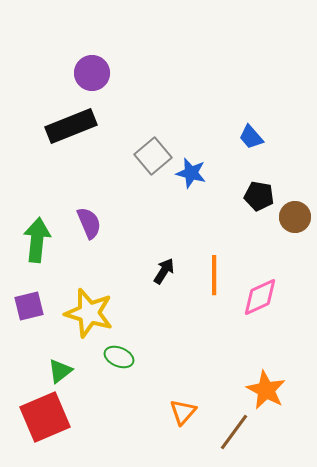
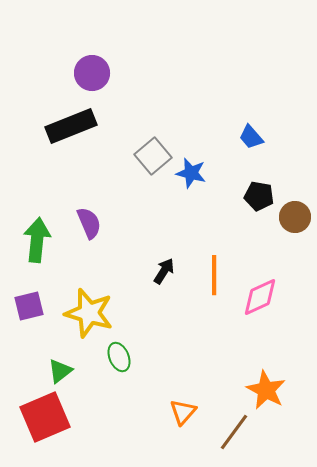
green ellipse: rotated 44 degrees clockwise
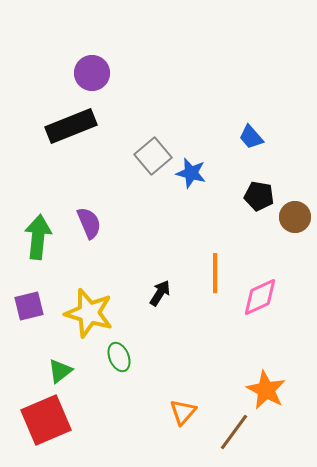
green arrow: moved 1 px right, 3 px up
black arrow: moved 4 px left, 22 px down
orange line: moved 1 px right, 2 px up
red square: moved 1 px right, 3 px down
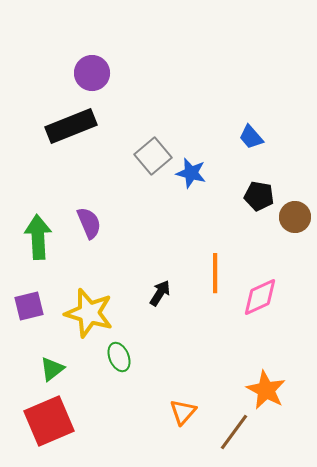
green arrow: rotated 9 degrees counterclockwise
green triangle: moved 8 px left, 2 px up
red square: moved 3 px right, 1 px down
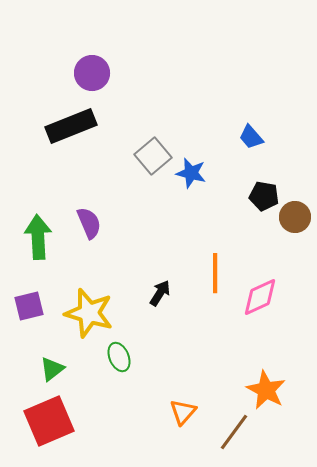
black pentagon: moved 5 px right
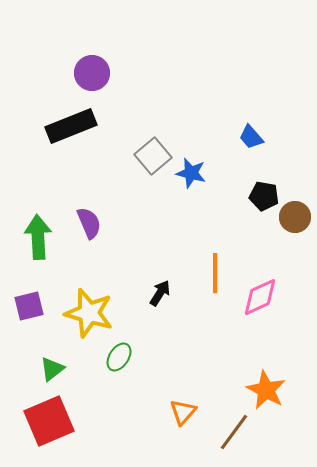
green ellipse: rotated 56 degrees clockwise
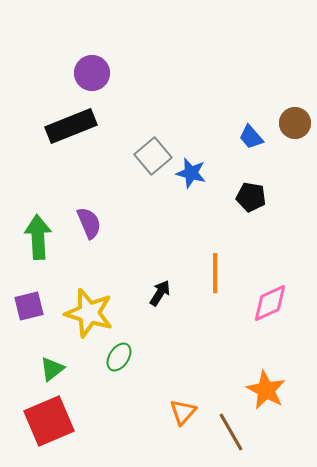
black pentagon: moved 13 px left, 1 px down
brown circle: moved 94 px up
pink diamond: moved 10 px right, 6 px down
brown line: moved 3 px left; rotated 66 degrees counterclockwise
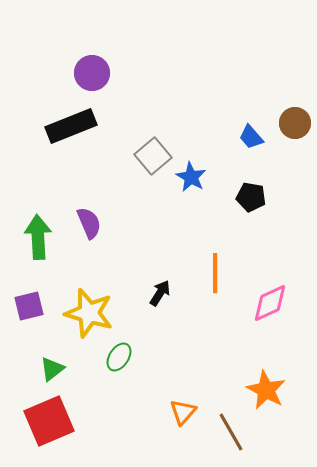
blue star: moved 4 px down; rotated 16 degrees clockwise
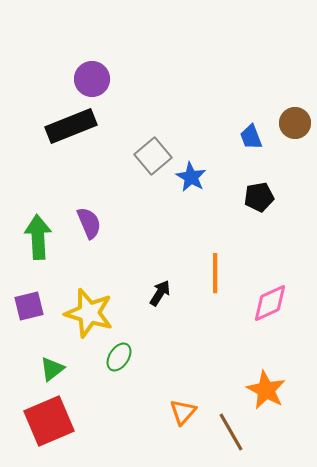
purple circle: moved 6 px down
blue trapezoid: rotated 20 degrees clockwise
black pentagon: moved 8 px right; rotated 20 degrees counterclockwise
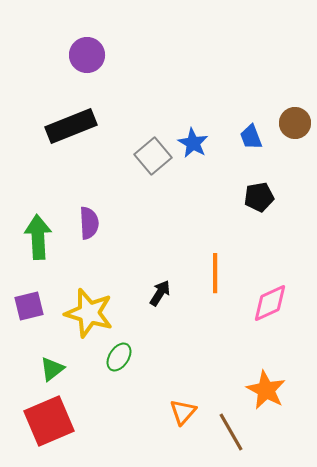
purple circle: moved 5 px left, 24 px up
blue star: moved 2 px right, 34 px up
purple semicircle: rotated 20 degrees clockwise
